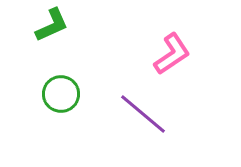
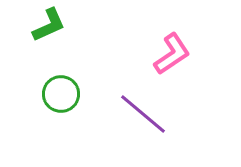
green L-shape: moved 3 px left
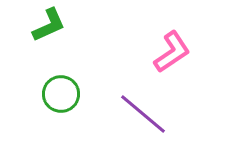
pink L-shape: moved 2 px up
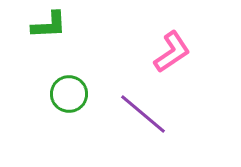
green L-shape: rotated 21 degrees clockwise
green circle: moved 8 px right
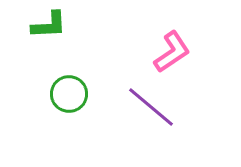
purple line: moved 8 px right, 7 px up
